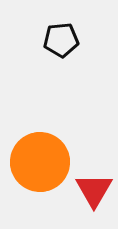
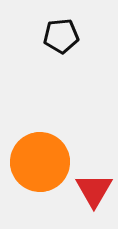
black pentagon: moved 4 px up
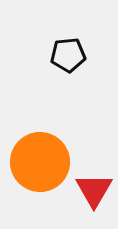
black pentagon: moved 7 px right, 19 px down
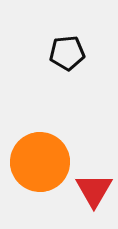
black pentagon: moved 1 px left, 2 px up
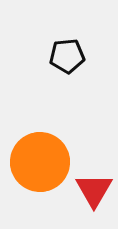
black pentagon: moved 3 px down
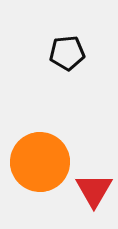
black pentagon: moved 3 px up
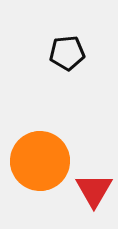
orange circle: moved 1 px up
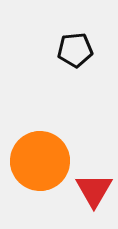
black pentagon: moved 8 px right, 3 px up
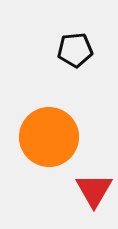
orange circle: moved 9 px right, 24 px up
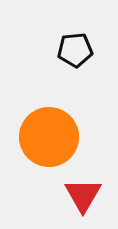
red triangle: moved 11 px left, 5 px down
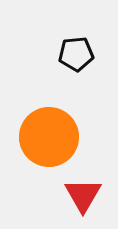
black pentagon: moved 1 px right, 4 px down
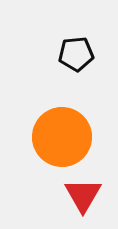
orange circle: moved 13 px right
